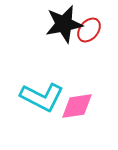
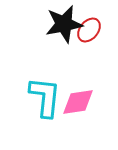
cyan L-shape: moved 3 px right; rotated 111 degrees counterclockwise
pink diamond: moved 1 px right, 4 px up
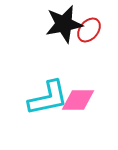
cyan L-shape: moved 3 px right, 1 px down; rotated 72 degrees clockwise
pink diamond: moved 2 px up; rotated 8 degrees clockwise
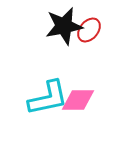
black star: moved 2 px down
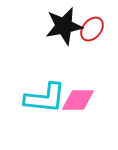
red ellipse: moved 3 px right, 1 px up
cyan L-shape: moved 3 px left; rotated 18 degrees clockwise
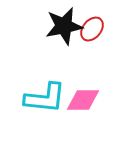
pink diamond: moved 5 px right
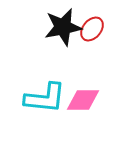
black star: moved 1 px left, 1 px down
